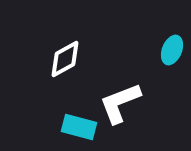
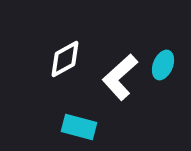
cyan ellipse: moved 9 px left, 15 px down
white L-shape: moved 26 px up; rotated 21 degrees counterclockwise
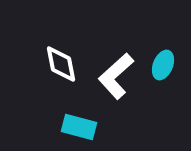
white diamond: moved 4 px left, 5 px down; rotated 72 degrees counterclockwise
white L-shape: moved 4 px left, 1 px up
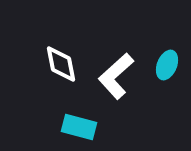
cyan ellipse: moved 4 px right
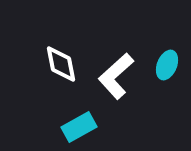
cyan rectangle: rotated 44 degrees counterclockwise
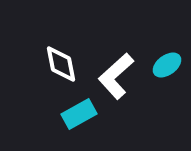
cyan ellipse: rotated 32 degrees clockwise
cyan rectangle: moved 13 px up
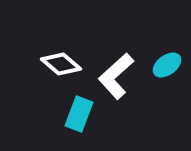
white diamond: rotated 39 degrees counterclockwise
cyan rectangle: rotated 40 degrees counterclockwise
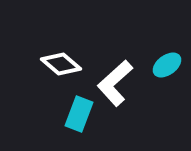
white L-shape: moved 1 px left, 7 px down
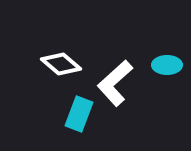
cyan ellipse: rotated 36 degrees clockwise
